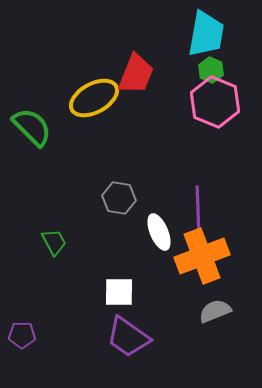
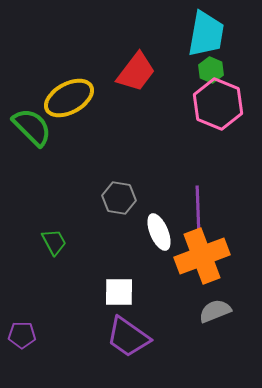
red trapezoid: moved 2 px up; rotated 15 degrees clockwise
yellow ellipse: moved 25 px left
pink hexagon: moved 3 px right, 2 px down
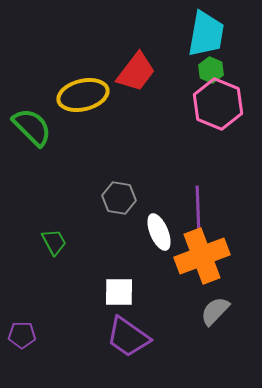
yellow ellipse: moved 14 px right, 3 px up; rotated 15 degrees clockwise
gray semicircle: rotated 24 degrees counterclockwise
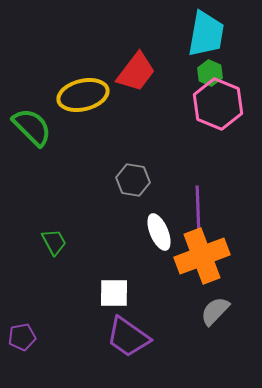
green hexagon: moved 1 px left, 3 px down
gray hexagon: moved 14 px right, 18 px up
white square: moved 5 px left, 1 px down
purple pentagon: moved 2 px down; rotated 12 degrees counterclockwise
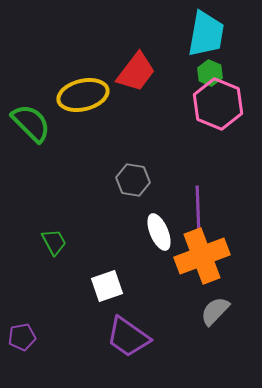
green semicircle: moved 1 px left, 4 px up
white square: moved 7 px left, 7 px up; rotated 20 degrees counterclockwise
